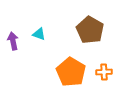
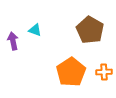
cyan triangle: moved 4 px left, 4 px up
orange pentagon: rotated 8 degrees clockwise
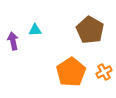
cyan triangle: rotated 24 degrees counterclockwise
orange cross: rotated 28 degrees counterclockwise
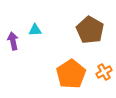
orange pentagon: moved 2 px down
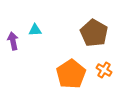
brown pentagon: moved 4 px right, 3 px down
orange cross: moved 2 px up; rotated 28 degrees counterclockwise
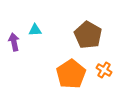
brown pentagon: moved 6 px left, 2 px down
purple arrow: moved 1 px right, 1 px down
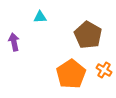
cyan triangle: moved 5 px right, 13 px up
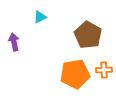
cyan triangle: rotated 24 degrees counterclockwise
orange cross: rotated 35 degrees counterclockwise
orange pentagon: moved 4 px right; rotated 24 degrees clockwise
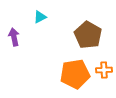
purple arrow: moved 5 px up
